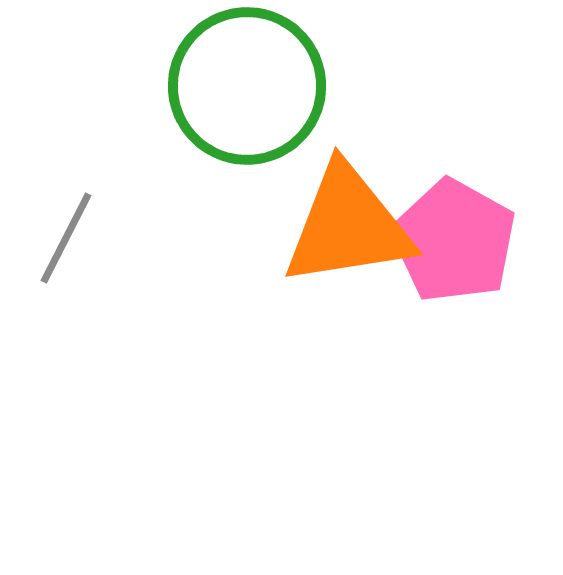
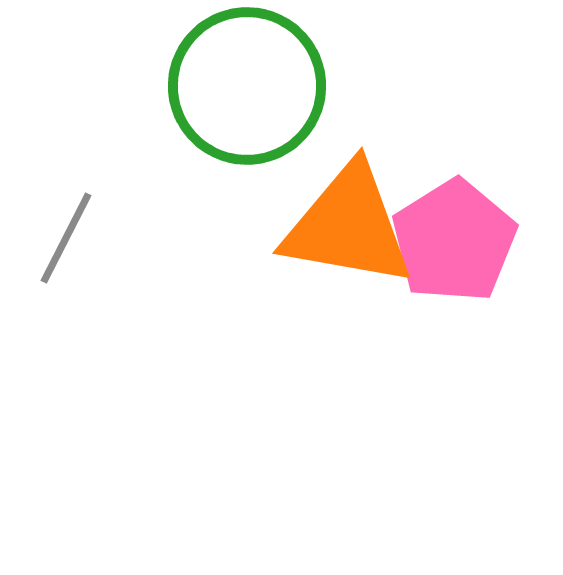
orange triangle: rotated 19 degrees clockwise
pink pentagon: rotated 11 degrees clockwise
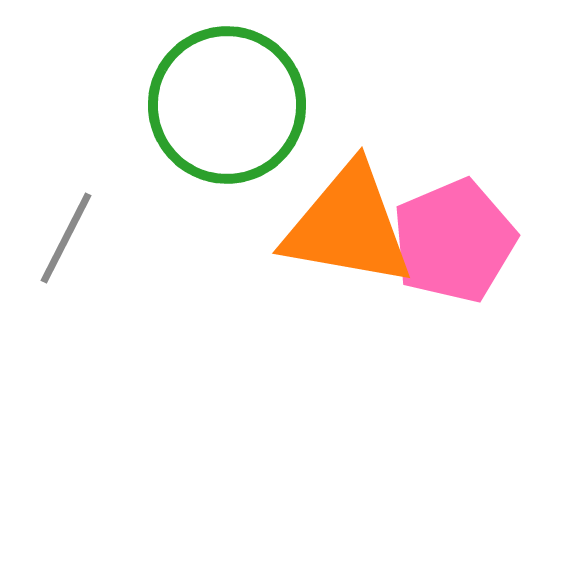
green circle: moved 20 px left, 19 px down
pink pentagon: rotated 9 degrees clockwise
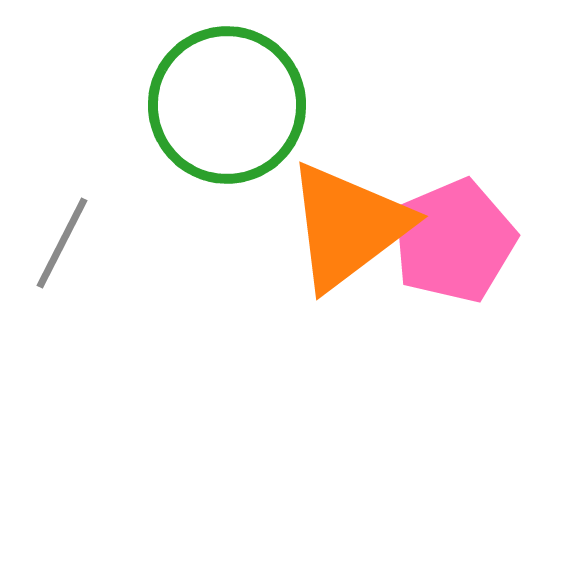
orange triangle: rotated 47 degrees counterclockwise
gray line: moved 4 px left, 5 px down
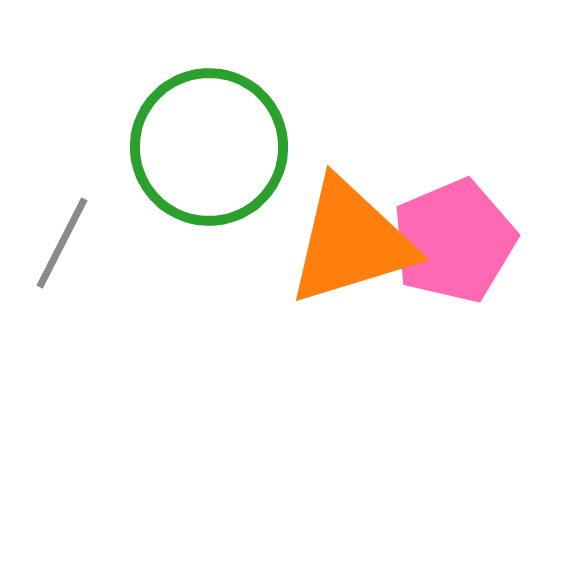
green circle: moved 18 px left, 42 px down
orange triangle: moved 3 px right, 16 px down; rotated 20 degrees clockwise
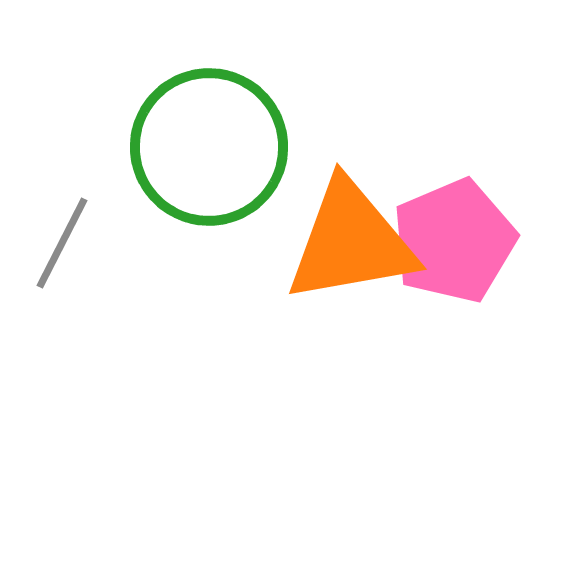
orange triangle: rotated 7 degrees clockwise
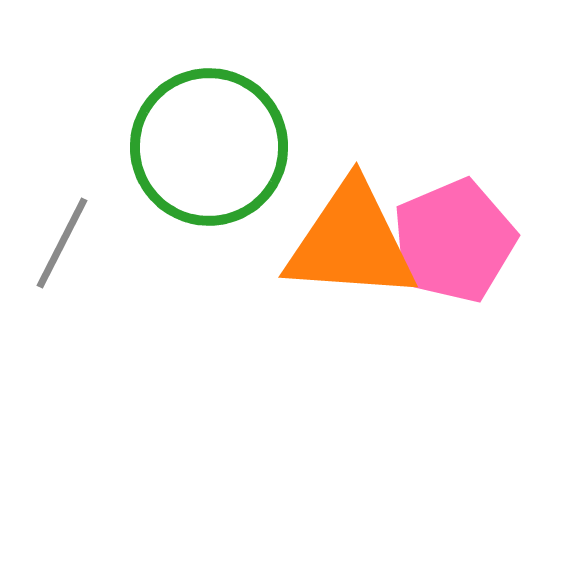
orange triangle: rotated 14 degrees clockwise
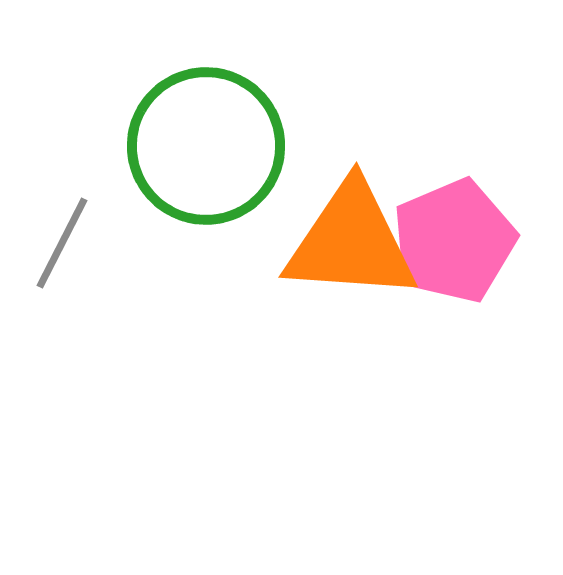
green circle: moved 3 px left, 1 px up
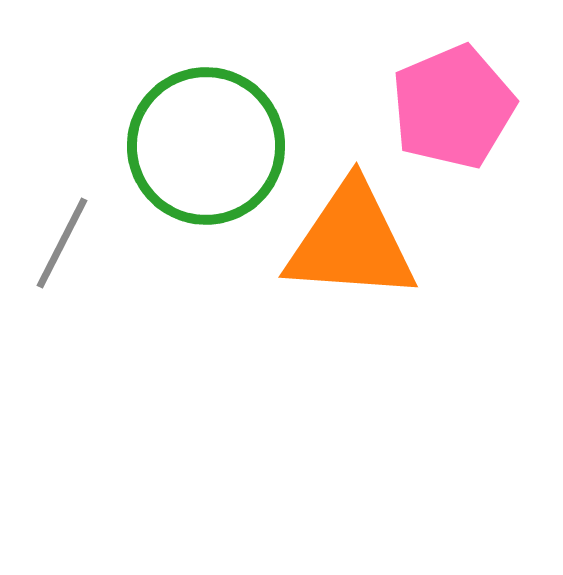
pink pentagon: moved 1 px left, 134 px up
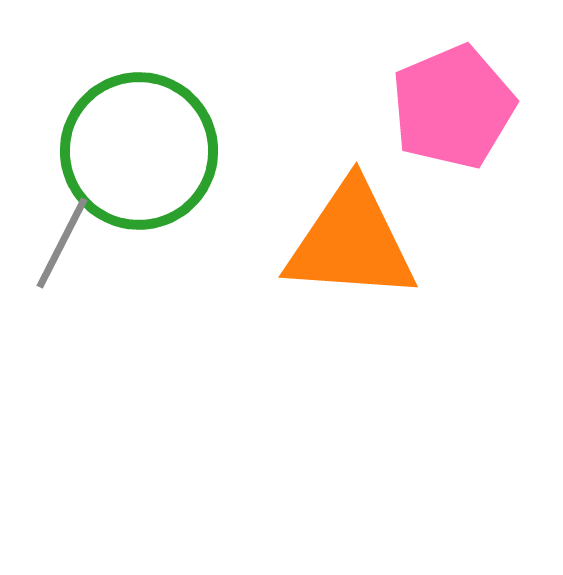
green circle: moved 67 px left, 5 px down
